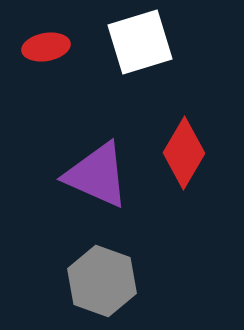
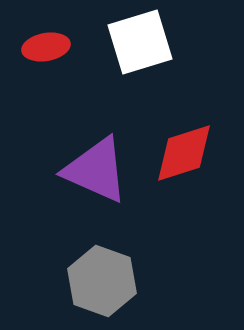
red diamond: rotated 42 degrees clockwise
purple triangle: moved 1 px left, 5 px up
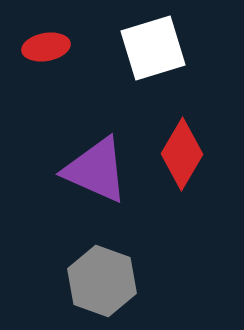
white square: moved 13 px right, 6 px down
red diamond: moved 2 px left, 1 px down; rotated 42 degrees counterclockwise
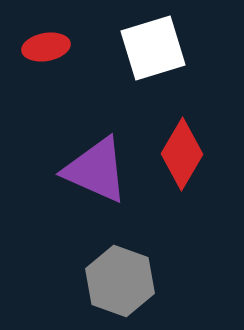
gray hexagon: moved 18 px right
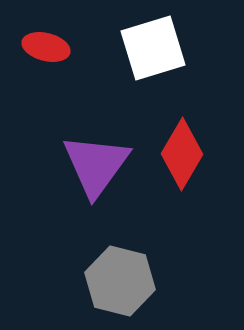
red ellipse: rotated 24 degrees clockwise
purple triangle: moved 5 px up; rotated 42 degrees clockwise
gray hexagon: rotated 6 degrees counterclockwise
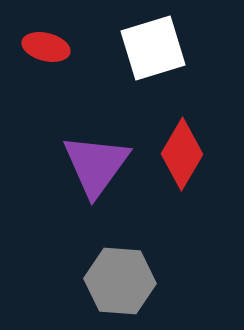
gray hexagon: rotated 10 degrees counterclockwise
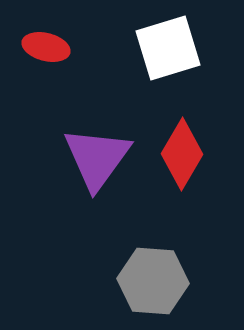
white square: moved 15 px right
purple triangle: moved 1 px right, 7 px up
gray hexagon: moved 33 px right
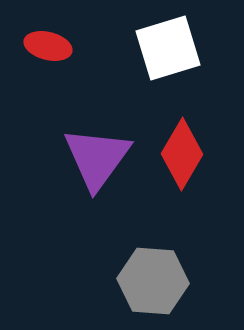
red ellipse: moved 2 px right, 1 px up
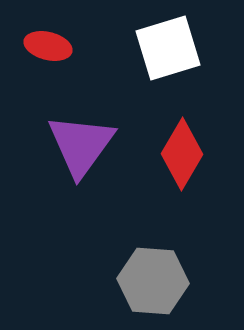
purple triangle: moved 16 px left, 13 px up
